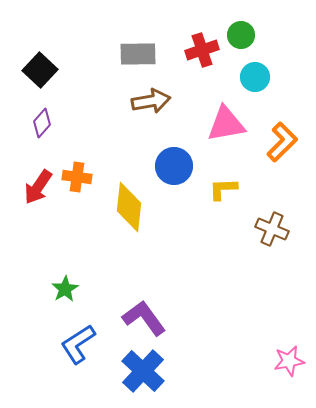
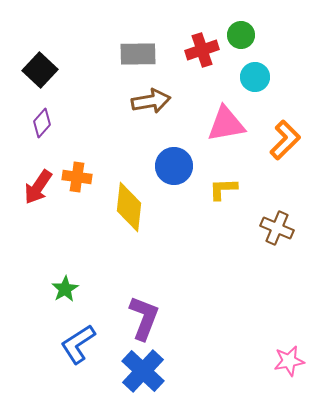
orange L-shape: moved 3 px right, 2 px up
brown cross: moved 5 px right, 1 px up
purple L-shape: rotated 57 degrees clockwise
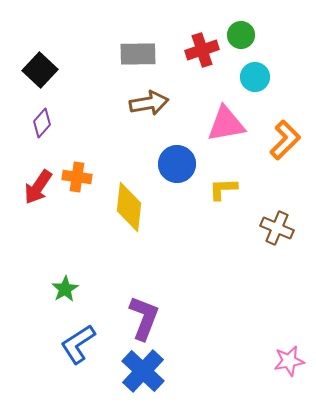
brown arrow: moved 2 px left, 2 px down
blue circle: moved 3 px right, 2 px up
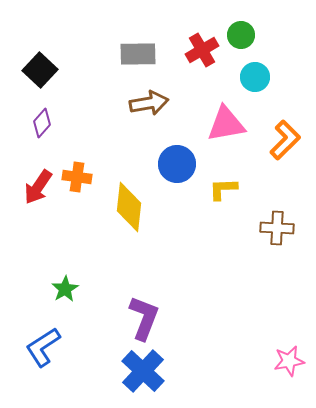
red cross: rotated 12 degrees counterclockwise
brown cross: rotated 20 degrees counterclockwise
blue L-shape: moved 35 px left, 3 px down
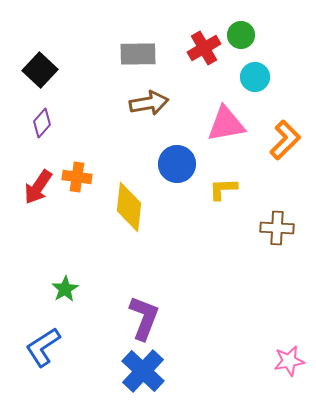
red cross: moved 2 px right, 2 px up
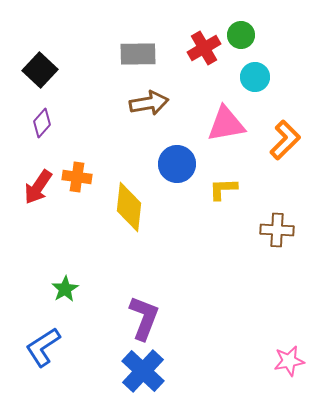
brown cross: moved 2 px down
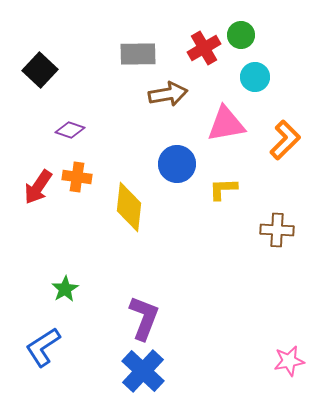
brown arrow: moved 19 px right, 9 px up
purple diamond: moved 28 px right, 7 px down; rotated 68 degrees clockwise
